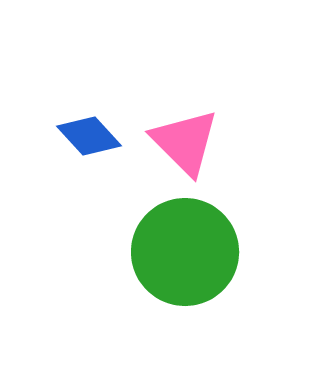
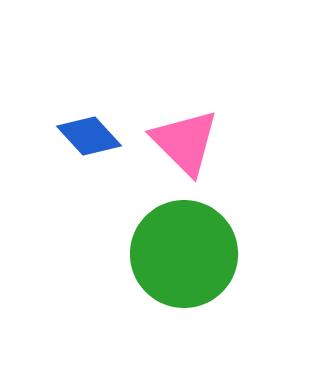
green circle: moved 1 px left, 2 px down
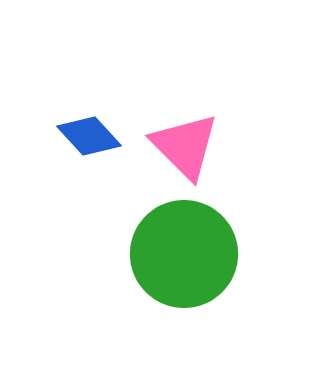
pink triangle: moved 4 px down
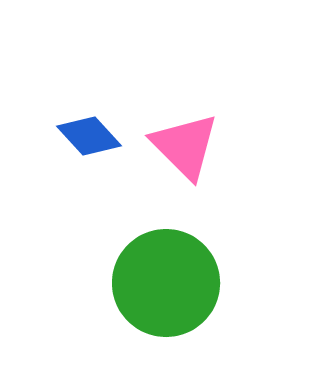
green circle: moved 18 px left, 29 px down
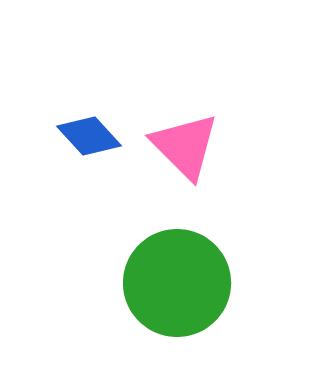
green circle: moved 11 px right
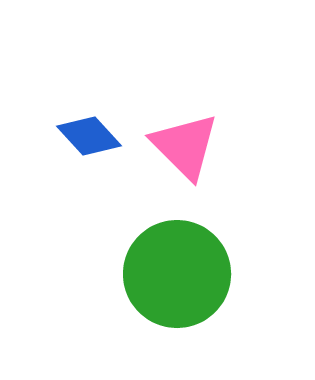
green circle: moved 9 px up
